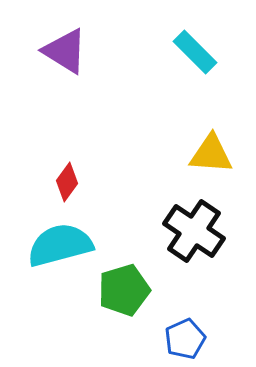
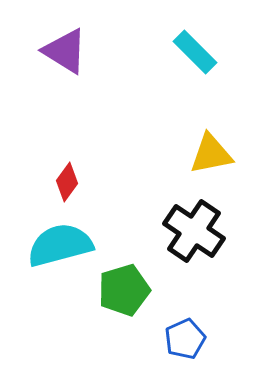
yellow triangle: rotated 15 degrees counterclockwise
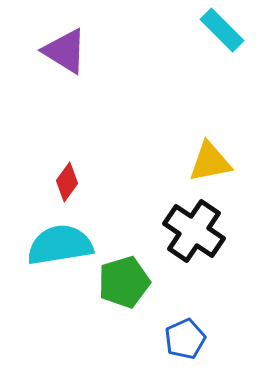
cyan rectangle: moved 27 px right, 22 px up
yellow triangle: moved 1 px left, 8 px down
cyan semicircle: rotated 6 degrees clockwise
green pentagon: moved 8 px up
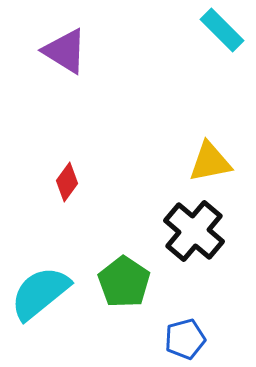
black cross: rotated 6 degrees clockwise
cyan semicircle: moved 20 px left, 48 px down; rotated 30 degrees counterclockwise
green pentagon: rotated 21 degrees counterclockwise
blue pentagon: rotated 9 degrees clockwise
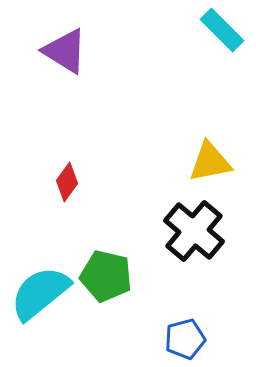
green pentagon: moved 18 px left, 6 px up; rotated 21 degrees counterclockwise
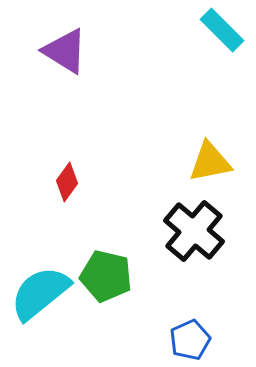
blue pentagon: moved 5 px right, 1 px down; rotated 9 degrees counterclockwise
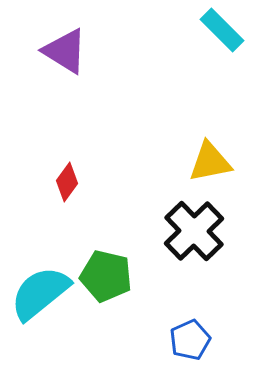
black cross: rotated 6 degrees clockwise
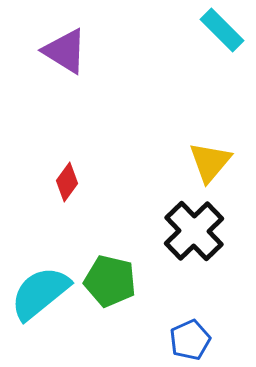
yellow triangle: rotated 39 degrees counterclockwise
green pentagon: moved 4 px right, 5 px down
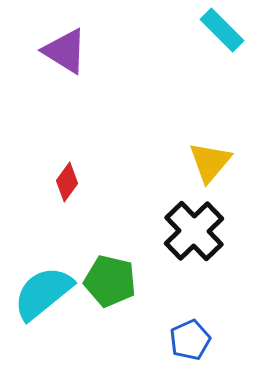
cyan semicircle: moved 3 px right
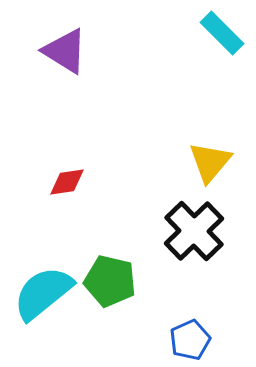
cyan rectangle: moved 3 px down
red diamond: rotated 45 degrees clockwise
